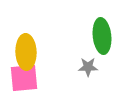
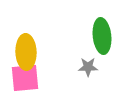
pink square: moved 1 px right
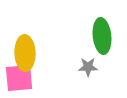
yellow ellipse: moved 1 px left, 1 px down
pink square: moved 6 px left
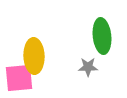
yellow ellipse: moved 9 px right, 3 px down
